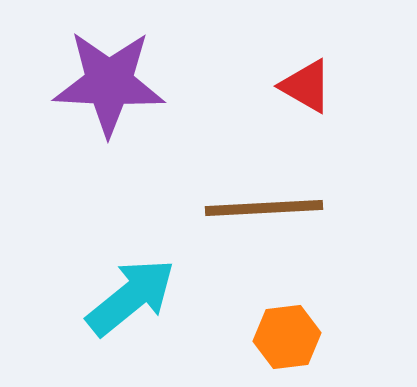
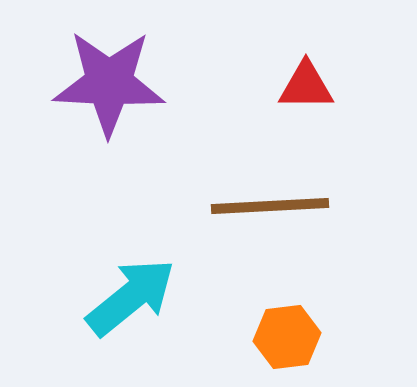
red triangle: rotated 30 degrees counterclockwise
brown line: moved 6 px right, 2 px up
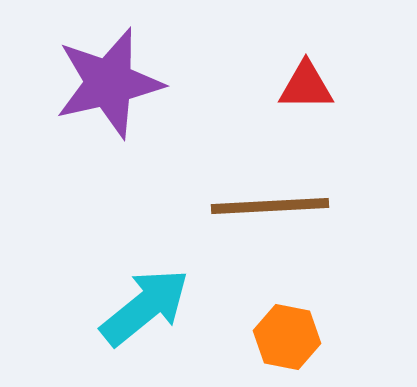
purple star: rotated 16 degrees counterclockwise
cyan arrow: moved 14 px right, 10 px down
orange hexagon: rotated 18 degrees clockwise
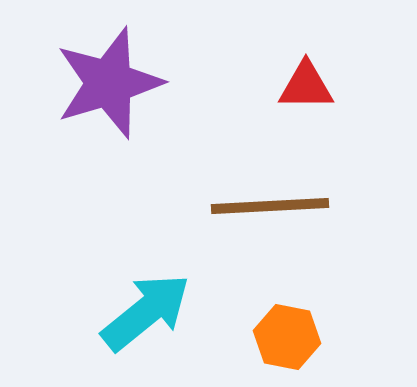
purple star: rotated 4 degrees counterclockwise
cyan arrow: moved 1 px right, 5 px down
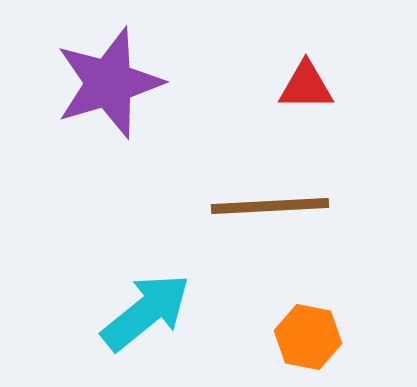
orange hexagon: moved 21 px right
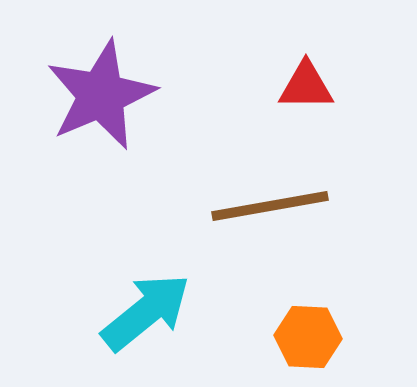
purple star: moved 8 px left, 12 px down; rotated 6 degrees counterclockwise
brown line: rotated 7 degrees counterclockwise
orange hexagon: rotated 8 degrees counterclockwise
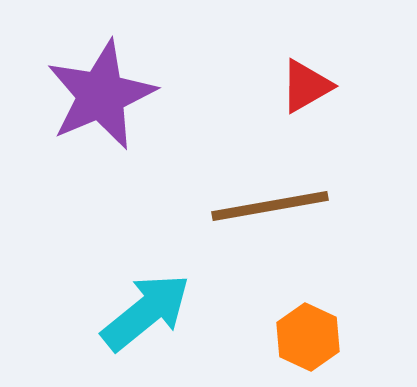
red triangle: rotated 30 degrees counterclockwise
orange hexagon: rotated 22 degrees clockwise
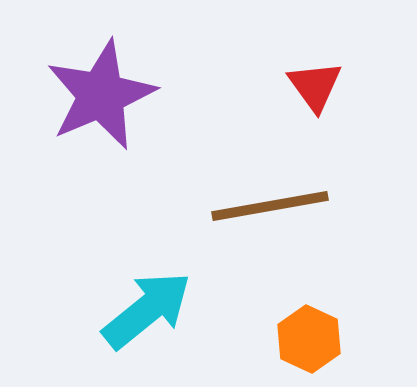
red triangle: moved 9 px right; rotated 36 degrees counterclockwise
cyan arrow: moved 1 px right, 2 px up
orange hexagon: moved 1 px right, 2 px down
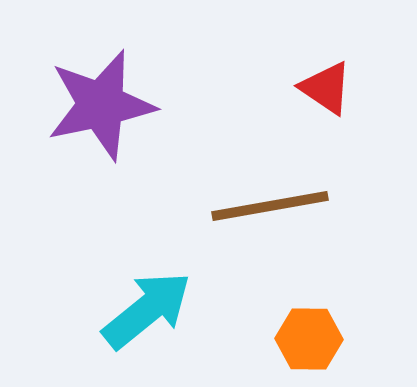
red triangle: moved 11 px right, 2 px down; rotated 20 degrees counterclockwise
purple star: moved 10 px down; rotated 11 degrees clockwise
orange hexagon: rotated 24 degrees counterclockwise
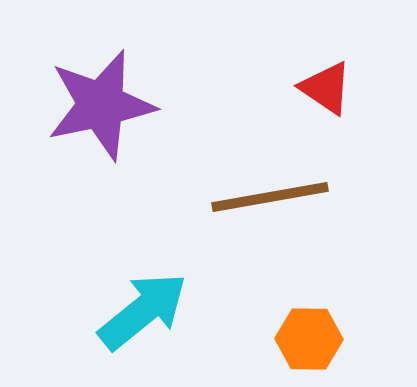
brown line: moved 9 px up
cyan arrow: moved 4 px left, 1 px down
